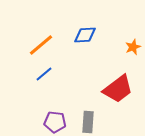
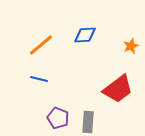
orange star: moved 2 px left, 1 px up
blue line: moved 5 px left, 5 px down; rotated 54 degrees clockwise
purple pentagon: moved 3 px right, 4 px up; rotated 15 degrees clockwise
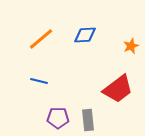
orange line: moved 6 px up
blue line: moved 2 px down
purple pentagon: rotated 20 degrees counterclockwise
gray rectangle: moved 2 px up; rotated 10 degrees counterclockwise
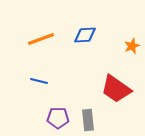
orange line: rotated 20 degrees clockwise
orange star: moved 1 px right
red trapezoid: moved 2 px left; rotated 72 degrees clockwise
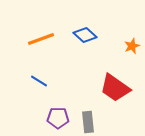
blue diamond: rotated 45 degrees clockwise
blue line: rotated 18 degrees clockwise
red trapezoid: moved 1 px left, 1 px up
gray rectangle: moved 2 px down
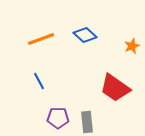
blue line: rotated 30 degrees clockwise
gray rectangle: moved 1 px left
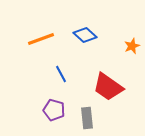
blue line: moved 22 px right, 7 px up
red trapezoid: moved 7 px left, 1 px up
purple pentagon: moved 4 px left, 8 px up; rotated 15 degrees clockwise
gray rectangle: moved 4 px up
